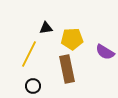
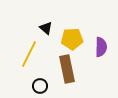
black triangle: rotated 48 degrees clockwise
purple semicircle: moved 4 px left, 5 px up; rotated 120 degrees counterclockwise
black circle: moved 7 px right
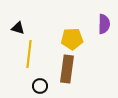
black triangle: moved 28 px left; rotated 24 degrees counterclockwise
purple semicircle: moved 3 px right, 23 px up
yellow line: rotated 20 degrees counterclockwise
brown rectangle: rotated 20 degrees clockwise
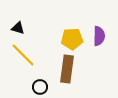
purple semicircle: moved 5 px left, 12 px down
yellow line: moved 6 px left, 1 px down; rotated 52 degrees counterclockwise
black circle: moved 1 px down
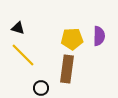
black circle: moved 1 px right, 1 px down
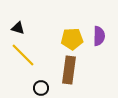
brown rectangle: moved 2 px right, 1 px down
